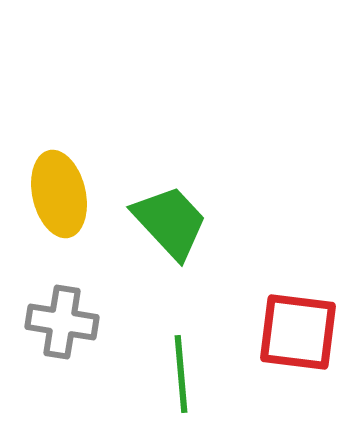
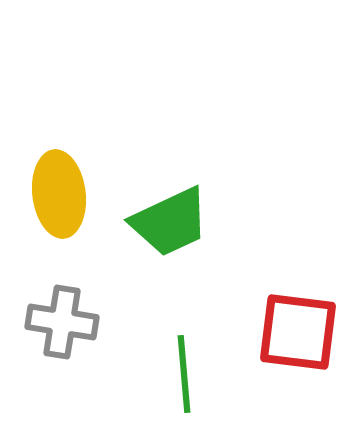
yellow ellipse: rotated 6 degrees clockwise
green trapezoid: rotated 108 degrees clockwise
green line: moved 3 px right
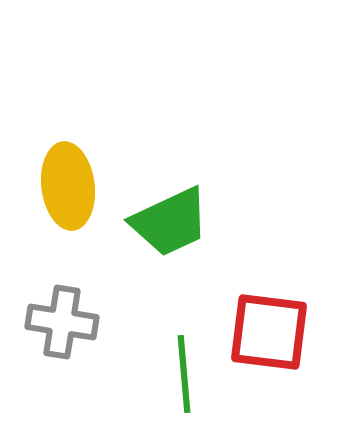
yellow ellipse: moved 9 px right, 8 px up
red square: moved 29 px left
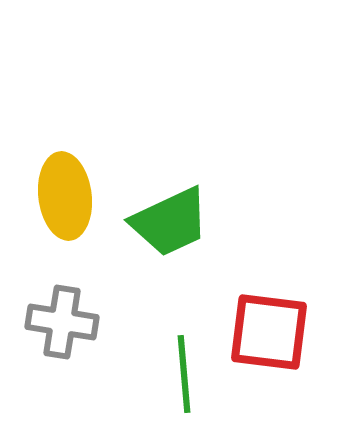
yellow ellipse: moved 3 px left, 10 px down
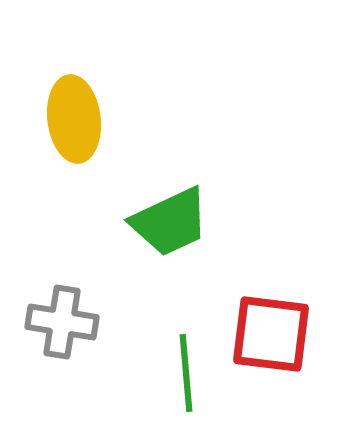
yellow ellipse: moved 9 px right, 77 px up
red square: moved 2 px right, 2 px down
green line: moved 2 px right, 1 px up
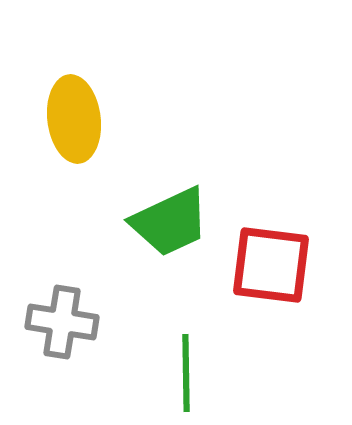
red square: moved 69 px up
green line: rotated 4 degrees clockwise
